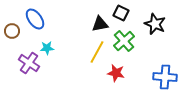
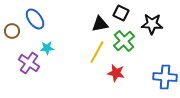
black star: moved 3 px left; rotated 20 degrees counterclockwise
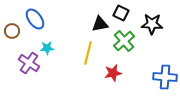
yellow line: moved 9 px left, 1 px down; rotated 15 degrees counterclockwise
red star: moved 3 px left; rotated 24 degrees counterclockwise
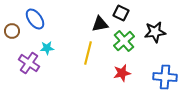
black star: moved 3 px right, 8 px down; rotated 10 degrees counterclockwise
red star: moved 9 px right
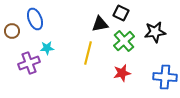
blue ellipse: rotated 15 degrees clockwise
purple cross: rotated 35 degrees clockwise
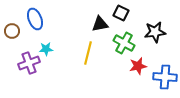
green cross: moved 2 px down; rotated 20 degrees counterclockwise
cyan star: moved 1 px left, 1 px down
red star: moved 16 px right, 7 px up
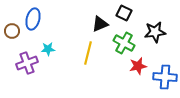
black square: moved 3 px right
blue ellipse: moved 2 px left; rotated 35 degrees clockwise
black triangle: rotated 12 degrees counterclockwise
cyan star: moved 2 px right
purple cross: moved 2 px left
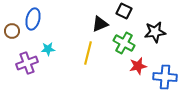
black square: moved 2 px up
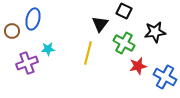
black triangle: rotated 30 degrees counterclockwise
blue cross: rotated 25 degrees clockwise
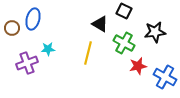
black triangle: rotated 36 degrees counterclockwise
brown circle: moved 3 px up
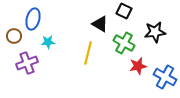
brown circle: moved 2 px right, 8 px down
cyan star: moved 7 px up
